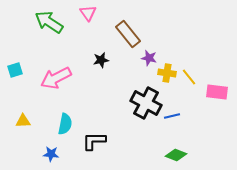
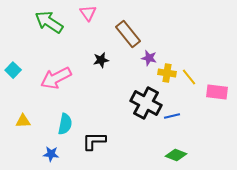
cyan square: moved 2 px left; rotated 28 degrees counterclockwise
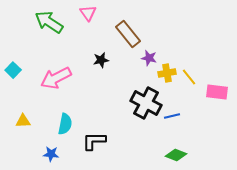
yellow cross: rotated 18 degrees counterclockwise
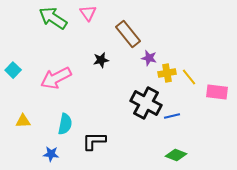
green arrow: moved 4 px right, 4 px up
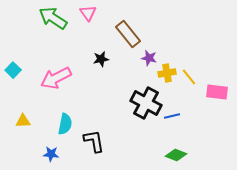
black star: moved 1 px up
black L-shape: rotated 80 degrees clockwise
